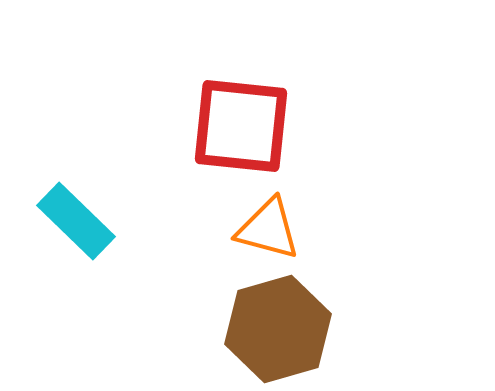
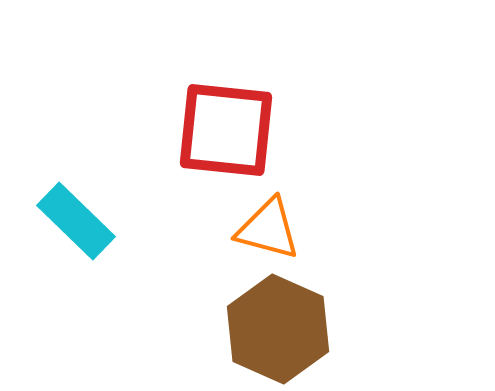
red square: moved 15 px left, 4 px down
brown hexagon: rotated 20 degrees counterclockwise
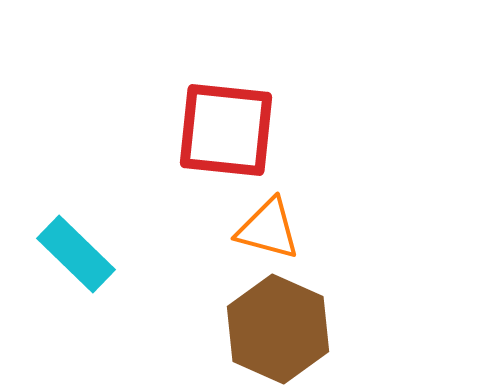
cyan rectangle: moved 33 px down
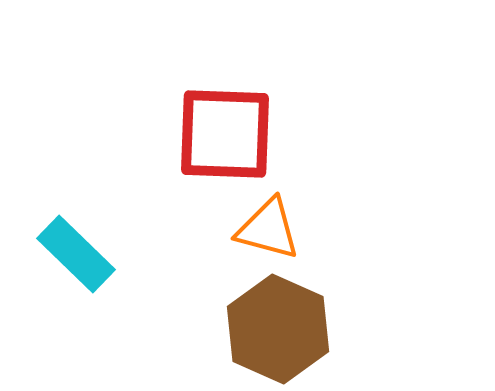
red square: moved 1 px left, 4 px down; rotated 4 degrees counterclockwise
